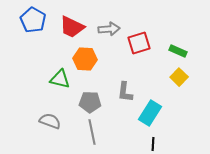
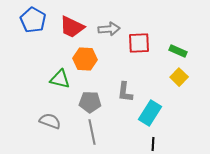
red square: rotated 15 degrees clockwise
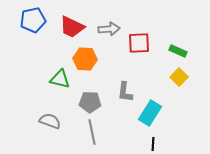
blue pentagon: rotated 30 degrees clockwise
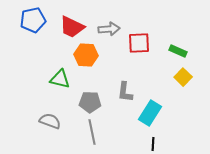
orange hexagon: moved 1 px right, 4 px up
yellow square: moved 4 px right
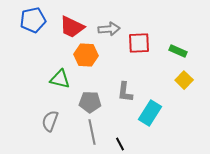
yellow square: moved 1 px right, 3 px down
gray semicircle: rotated 90 degrees counterclockwise
black line: moved 33 px left; rotated 32 degrees counterclockwise
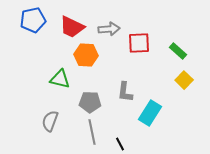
green rectangle: rotated 18 degrees clockwise
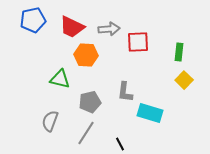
red square: moved 1 px left, 1 px up
green rectangle: moved 1 px right, 1 px down; rotated 54 degrees clockwise
gray pentagon: rotated 15 degrees counterclockwise
cyan rectangle: rotated 75 degrees clockwise
gray line: moved 6 px left, 1 px down; rotated 45 degrees clockwise
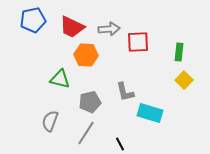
gray L-shape: rotated 20 degrees counterclockwise
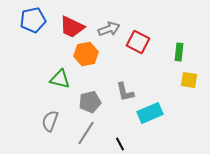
gray arrow: rotated 15 degrees counterclockwise
red square: rotated 30 degrees clockwise
orange hexagon: moved 1 px up; rotated 15 degrees counterclockwise
yellow square: moved 5 px right; rotated 36 degrees counterclockwise
cyan rectangle: rotated 40 degrees counterclockwise
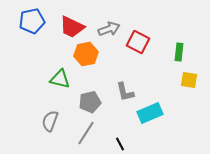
blue pentagon: moved 1 px left, 1 px down
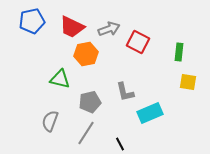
yellow square: moved 1 px left, 2 px down
